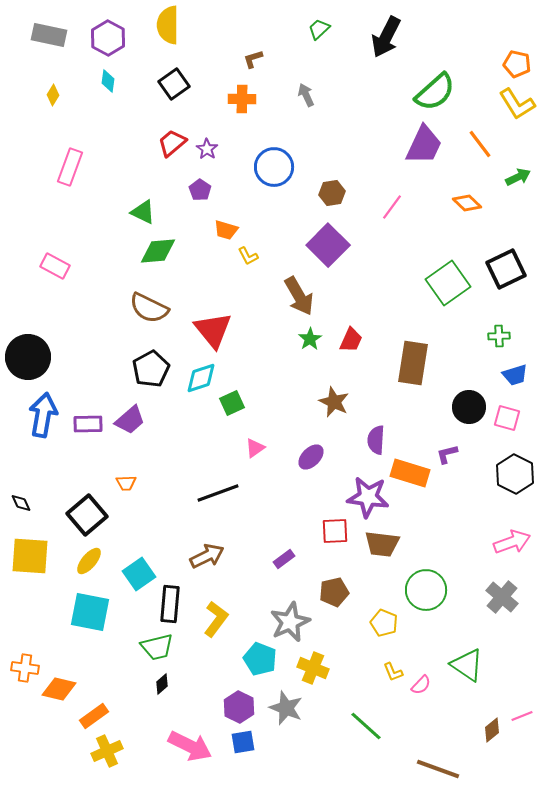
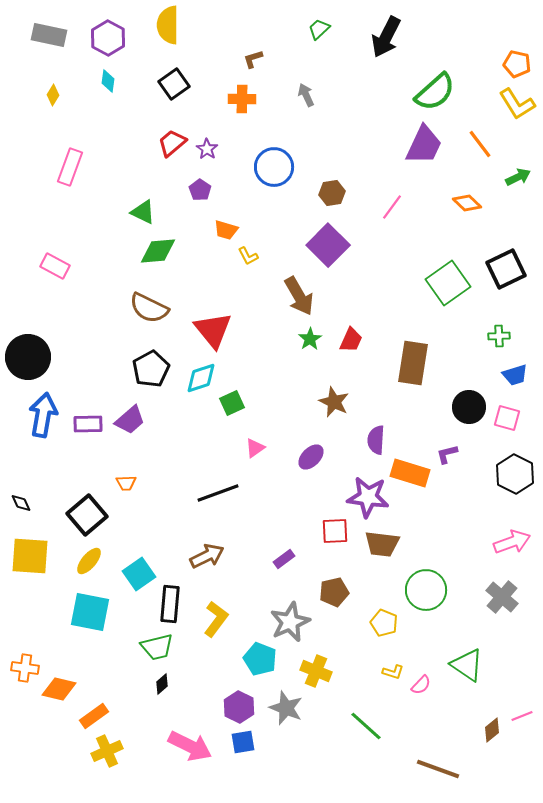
yellow cross at (313, 668): moved 3 px right, 3 px down
yellow L-shape at (393, 672): rotated 50 degrees counterclockwise
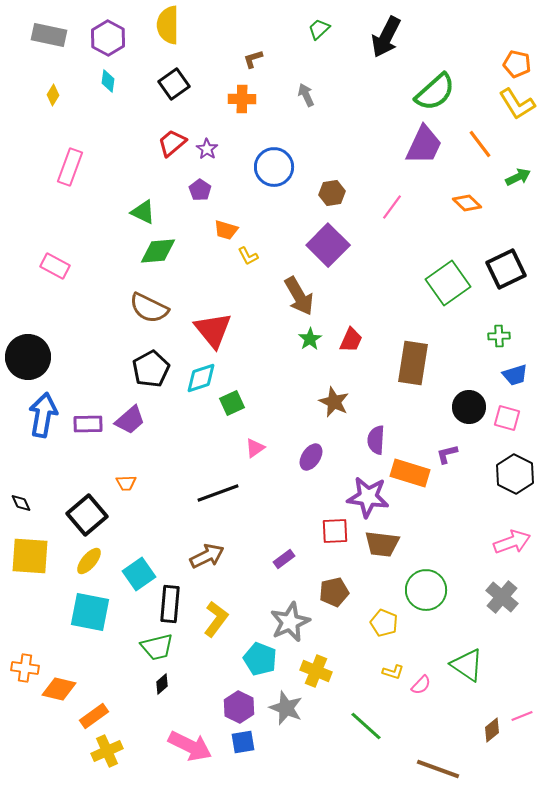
purple ellipse at (311, 457): rotated 12 degrees counterclockwise
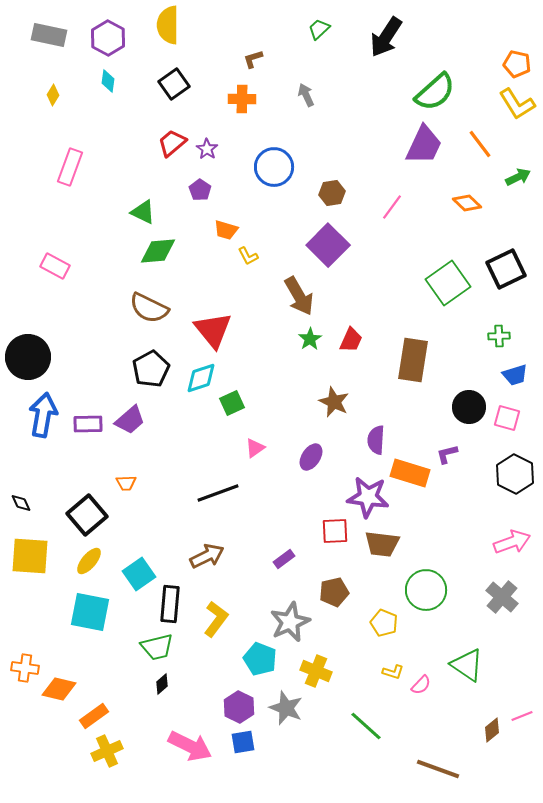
black arrow at (386, 37): rotated 6 degrees clockwise
brown rectangle at (413, 363): moved 3 px up
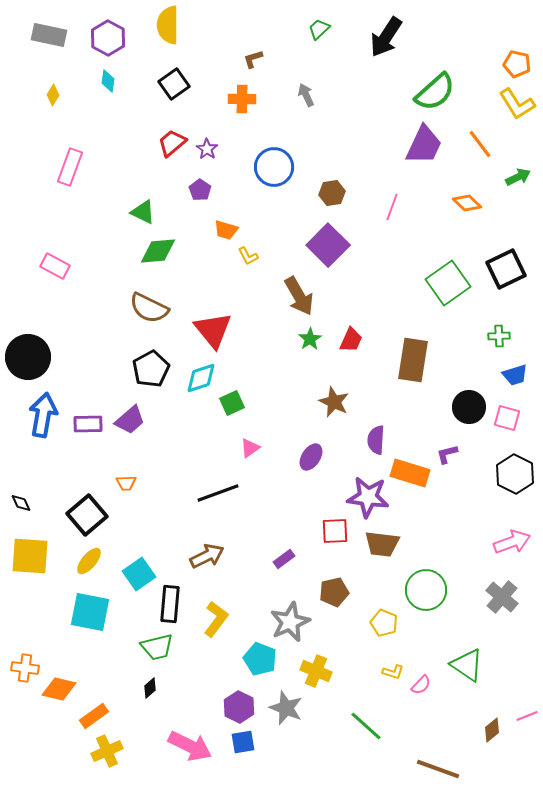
pink line at (392, 207): rotated 16 degrees counterclockwise
pink triangle at (255, 448): moved 5 px left
black diamond at (162, 684): moved 12 px left, 4 px down
pink line at (522, 716): moved 5 px right
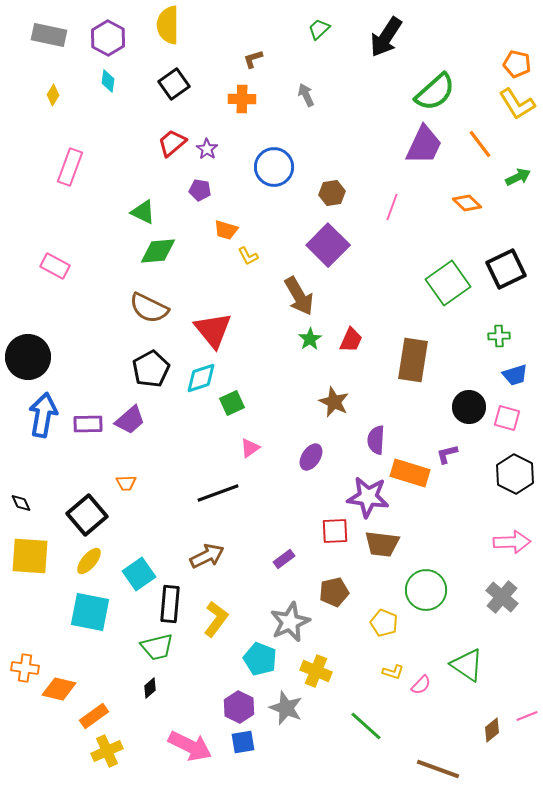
purple pentagon at (200, 190): rotated 25 degrees counterclockwise
pink arrow at (512, 542): rotated 18 degrees clockwise
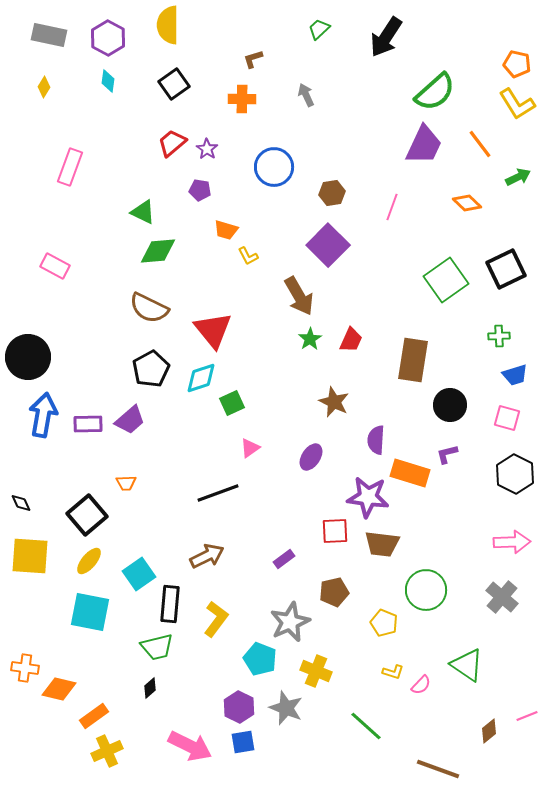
yellow diamond at (53, 95): moved 9 px left, 8 px up
green square at (448, 283): moved 2 px left, 3 px up
black circle at (469, 407): moved 19 px left, 2 px up
brown diamond at (492, 730): moved 3 px left, 1 px down
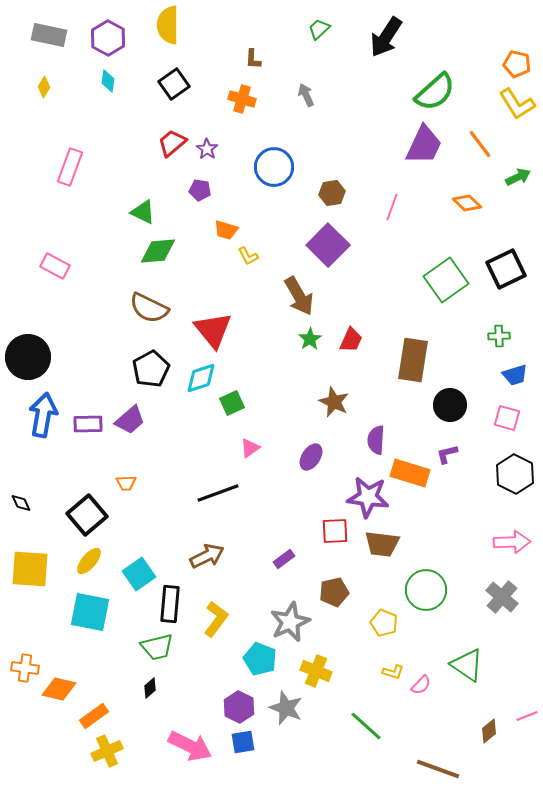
brown L-shape at (253, 59): rotated 70 degrees counterclockwise
orange cross at (242, 99): rotated 16 degrees clockwise
yellow square at (30, 556): moved 13 px down
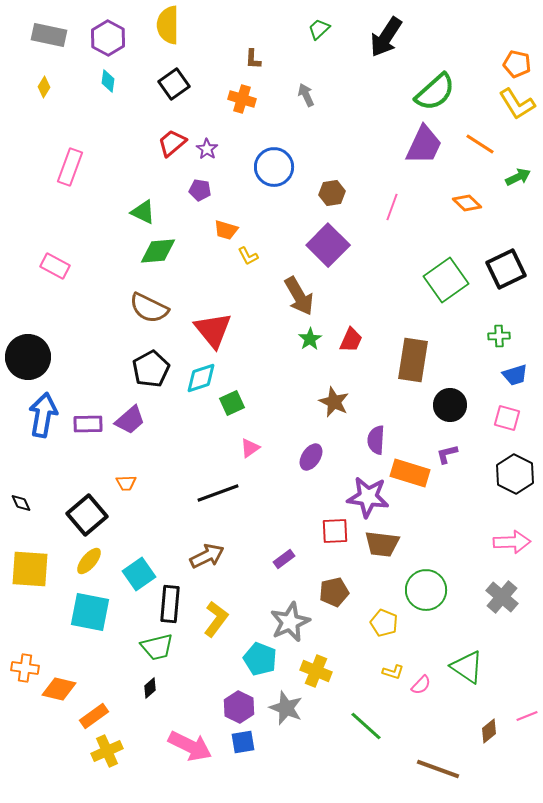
orange line at (480, 144): rotated 20 degrees counterclockwise
green triangle at (467, 665): moved 2 px down
